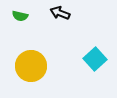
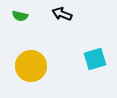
black arrow: moved 2 px right, 1 px down
cyan square: rotated 25 degrees clockwise
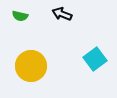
cyan square: rotated 20 degrees counterclockwise
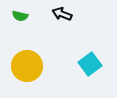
cyan square: moved 5 px left, 5 px down
yellow circle: moved 4 px left
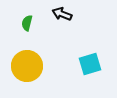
green semicircle: moved 7 px right, 7 px down; rotated 91 degrees clockwise
cyan square: rotated 20 degrees clockwise
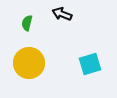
yellow circle: moved 2 px right, 3 px up
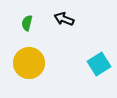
black arrow: moved 2 px right, 5 px down
cyan square: moved 9 px right; rotated 15 degrees counterclockwise
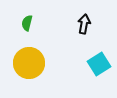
black arrow: moved 20 px right, 5 px down; rotated 78 degrees clockwise
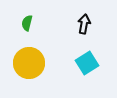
cyan square: moved 12 px left, 1 px up
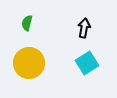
black arrow: moved 4 px down
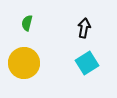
yellow circle: moved 5 px left
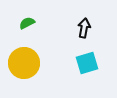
green semicircle: rotated 49 degrees clockwise
cyan square: rotated 15 degrees clockwise
